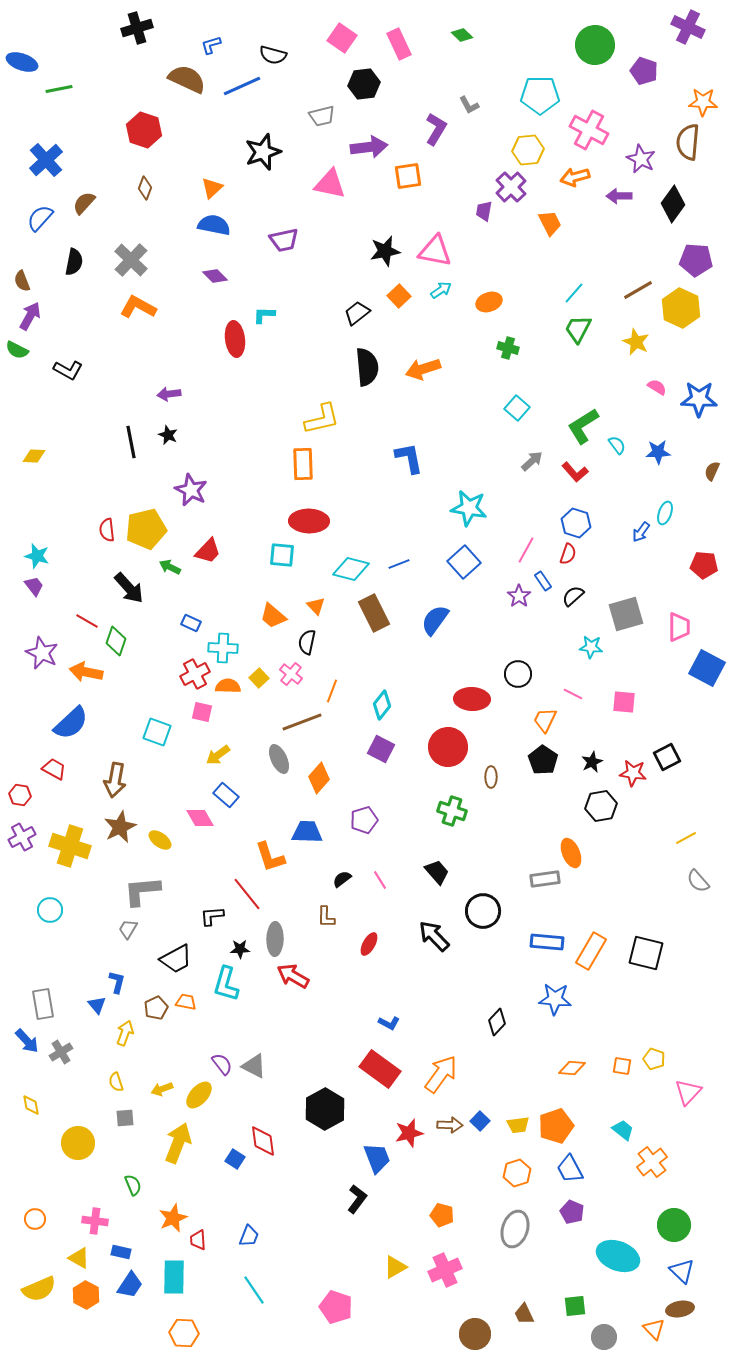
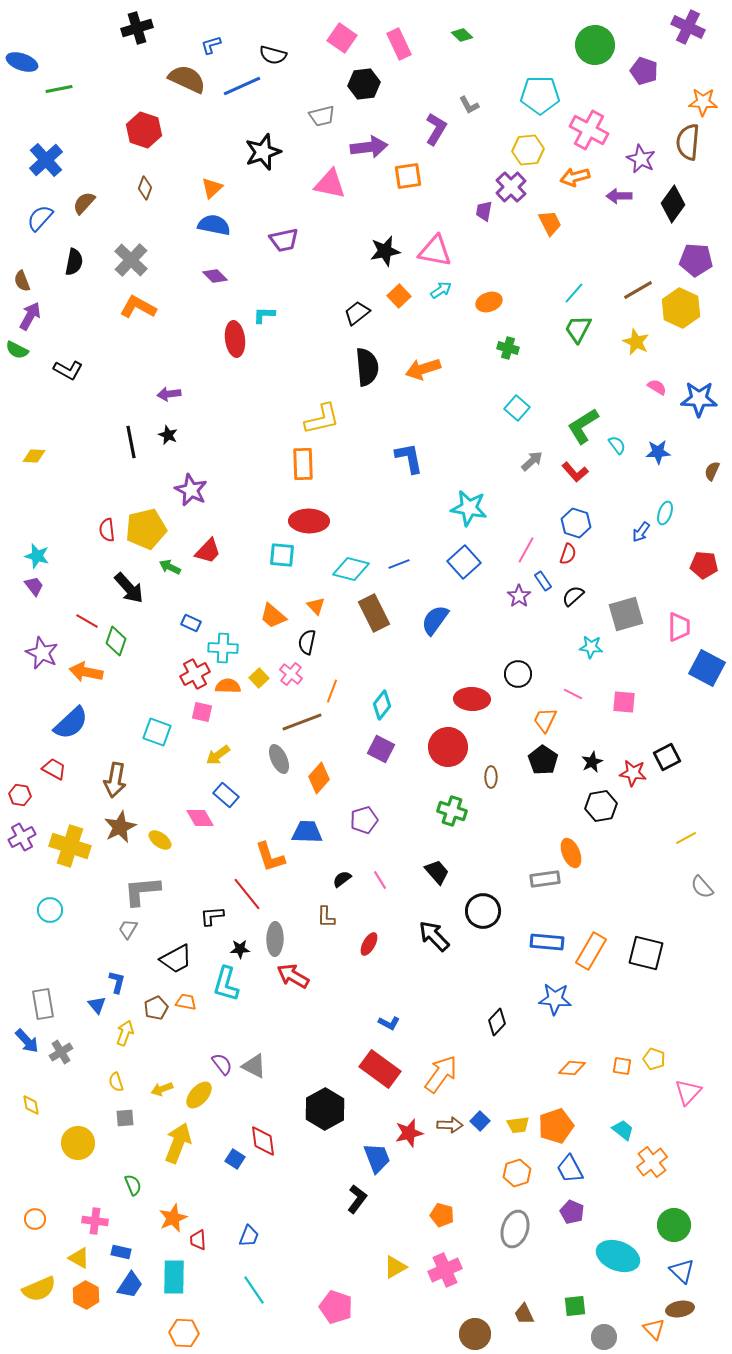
gray semicircle at (698, 881): moved 4 px right, 6 px down
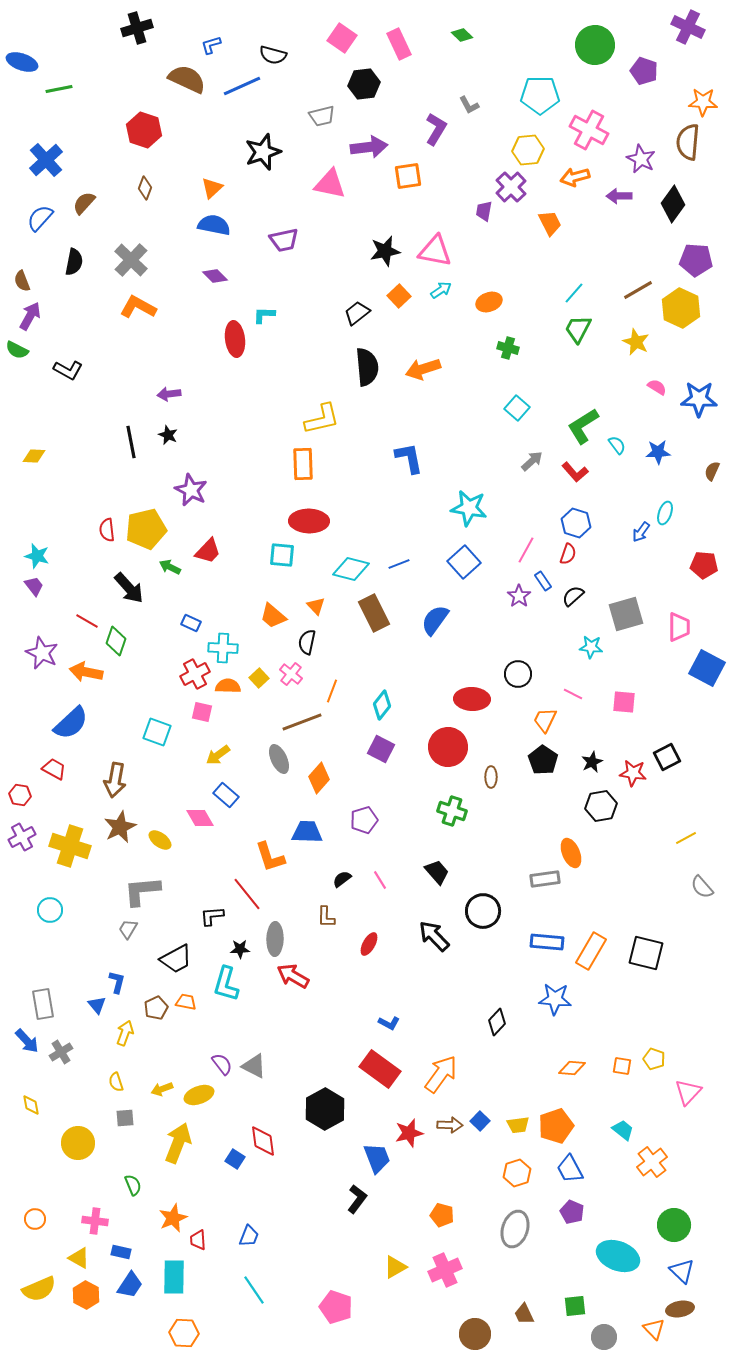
yellow ellipse at (199, 1095): rotated 28 degrees clockwise
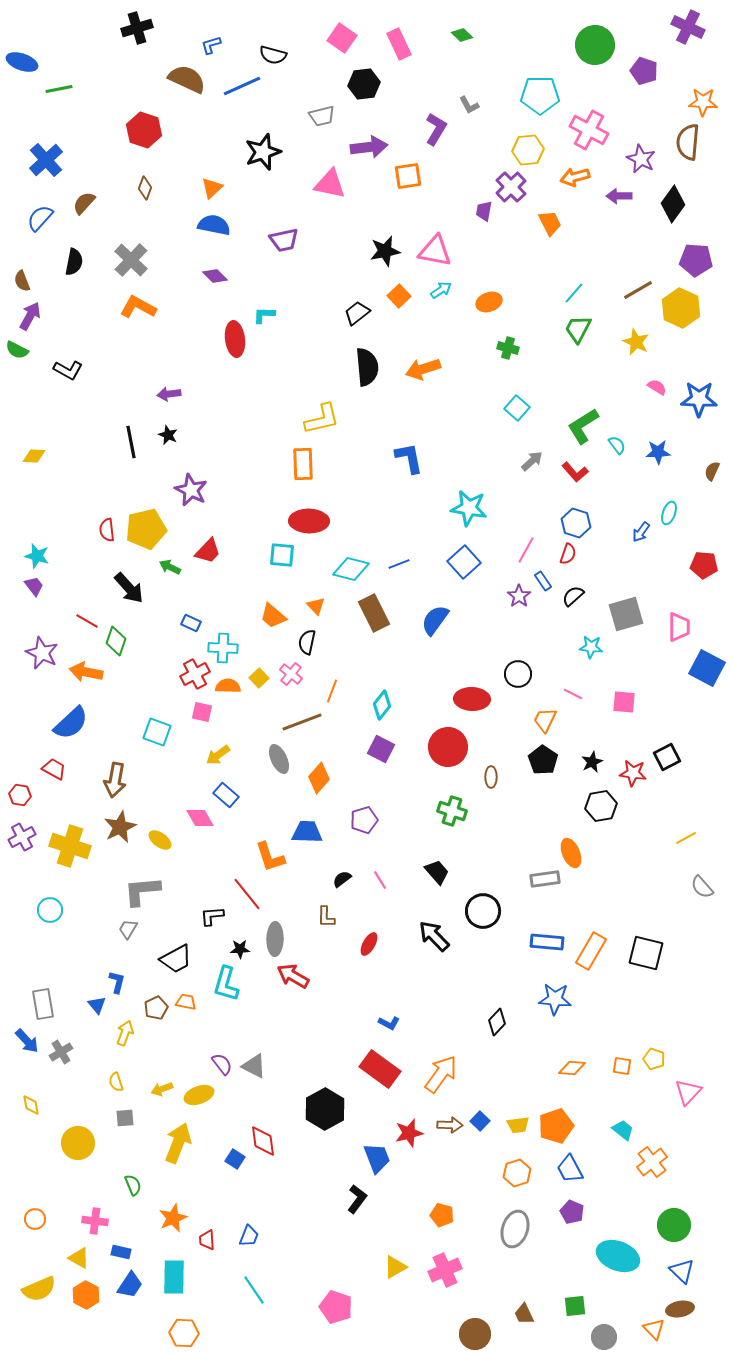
cyan ellipse at (665, 513): moved 4 px right
red trapezoid at (198, 1240): moved 9 px right
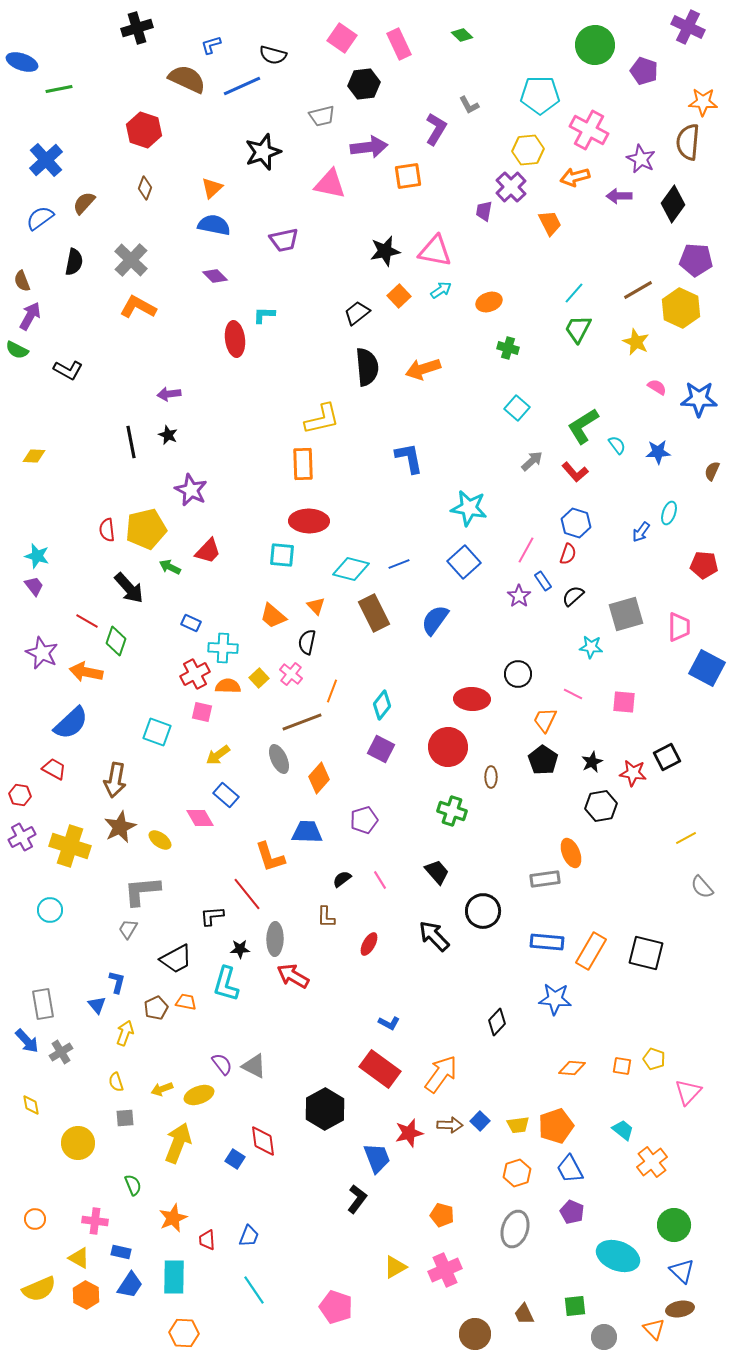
blue semicircle at (40, 218): rotated 12 degrees clockwise
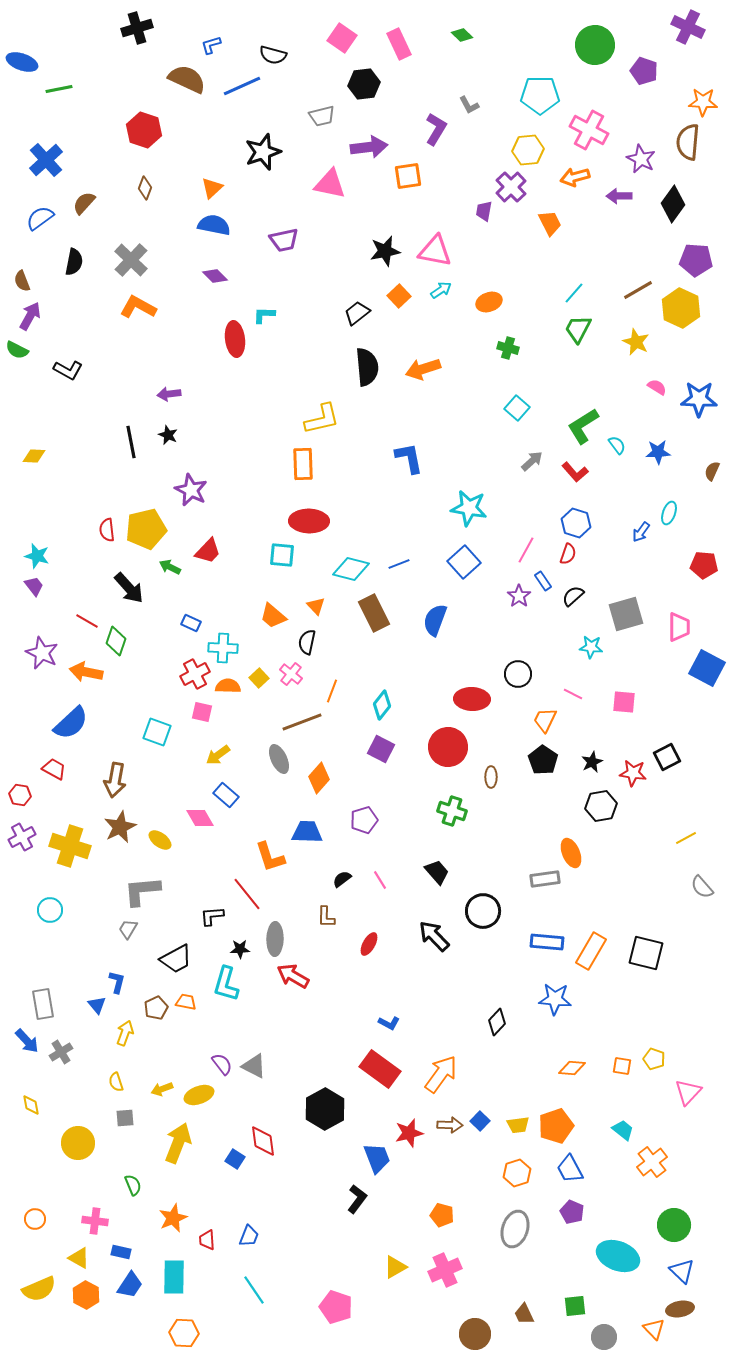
blue semicircle at (435, 620): rotated 16 degrees counterclockwise
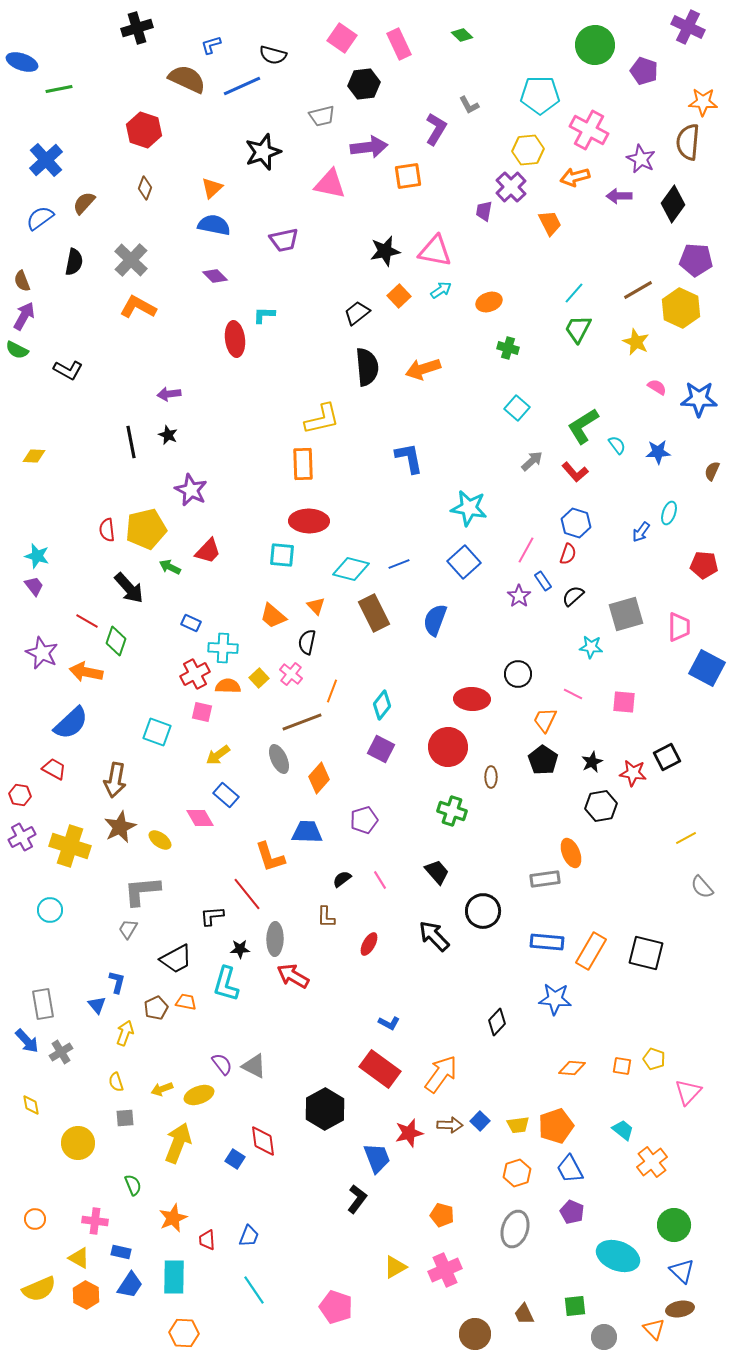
purple arrow at (30, 316): moved 6 px left
